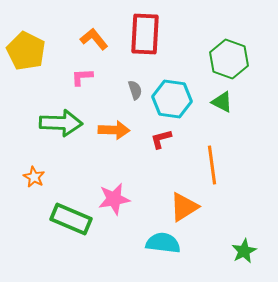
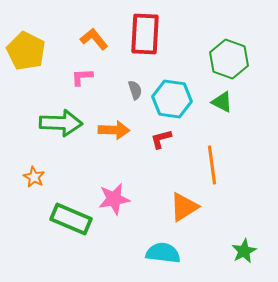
cyan semicircle: moved 10 px down
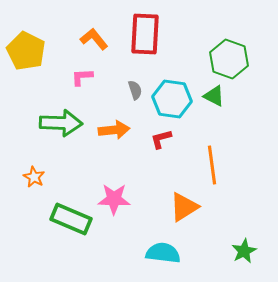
green triangle: moved 8 px left, 6 px up
orange arrow: rotated 8 degrees counterclockwise
pink star: rotated 12 degrees clockwise
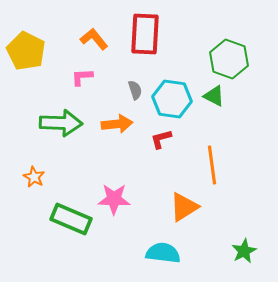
orange arrow: moved 3 px right, 6 px up
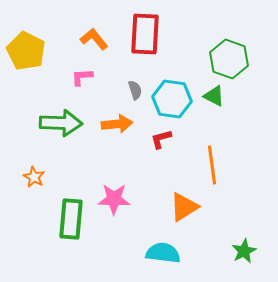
green rectangle: rotated 72 degrees clockwise
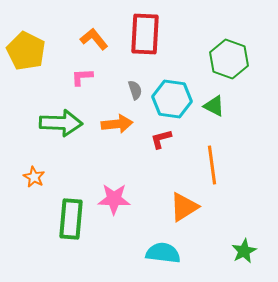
green triangle: moved 10 px down
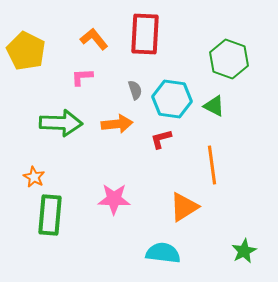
green rectangle: moved 21 px left, 4 px up
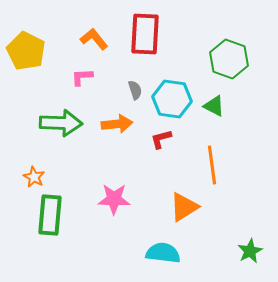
green star: moved 6 px right
